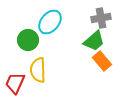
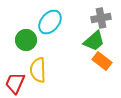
green circle: moved 2 px left
orange rectangle: rotated 12 degrees counterclockwise
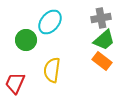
green trapezoid: moved 10 px right, 1 px up
yellow semicircle: moved 14 px right; rotated 10 degrees clockwise
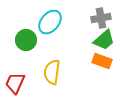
orange rectangle: rotated 18 degrees counterclockwise
yellow semicircle: moved 2 px down
